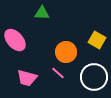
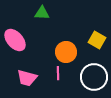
pink line: rotated 48 degrees clockwise
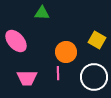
pink ellipse: moved 1 px right, 1 px down
pink trapezoid: rotated 15 degrees counterclockwise
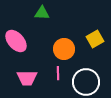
yellow square: moved 2 px left, 1 px up; rotated 30 degrees clockwise
orange circle: moved 2 px left, 3 px up
white circle: moved 8 px left, 5 px down
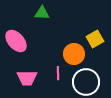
orange circle: moved 10 px right, 5 px down
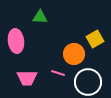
green triangle: moved 2 px left, 4 px down
pink ellipse: rotated 35 degrees clockwise
pink line: rotated 72 degrees counterclockwise
white circle: moved 2 px right
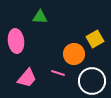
pink trapezoid: rotated 50 degrees counterclockwise
white circle: moved 4 px right, 1 px up
